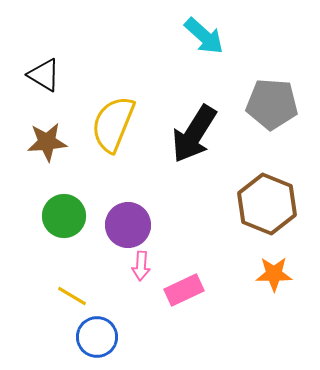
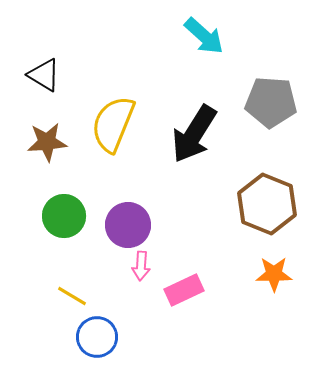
gray pentagon: moved 1 px left, 2 px up
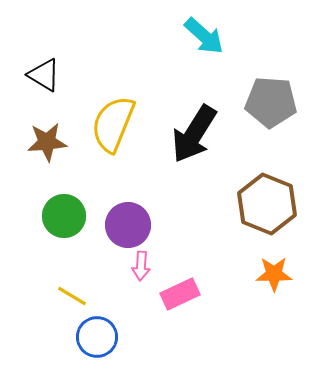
pink rectangle: moved 4 px left, 4 px down
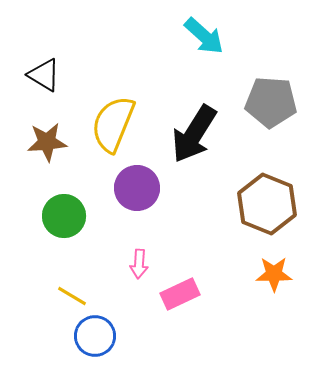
purple circle: moved 9 px right, 37 px up
pink arrow: moved 2 px left, 2 px up
blue circle: moved 2 px left, 1 px up
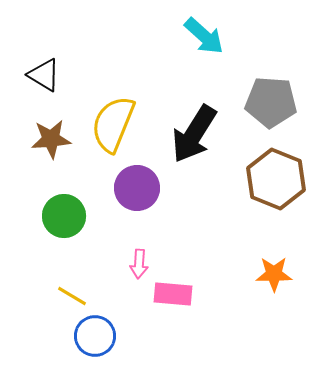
brown star: moved 4 px right, 3 px up
brown hexagon: moved 9 px right, 25 px up
pink rectangle: moved 7 px left; rotated 30 degrees clockwise
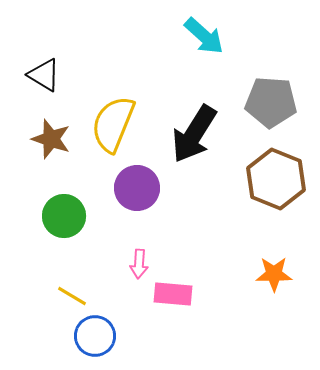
brown star: rotated 24 degrees clockwise
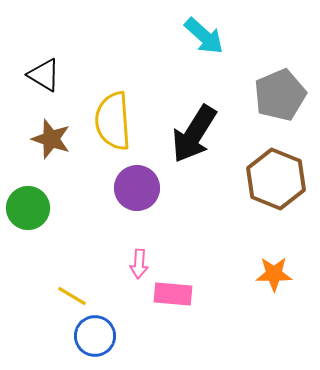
gray pentagon: moved 9 px right, 7 px up; rotated 27 degrees counterclockwise
yellow semicircle: moved 3 px up; rotated 26 degrees counterclockwise
green circle: moved 36 px left, 8 px up
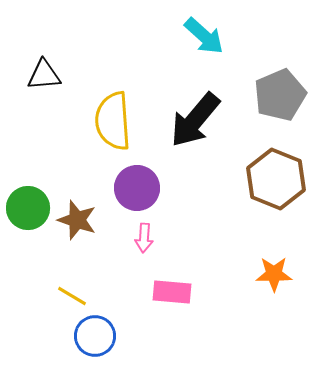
black triangle: rotated 36 degrees counterclockwise
black arrow: moved 1 px right, 14 px up; rotated 8 degrees clockwise
brown star: moved 26 px right, 81 px down
pink arrow: moved 5 px right, 26 px up
pink rectangle: moved 1 px left, 2 px up
